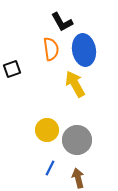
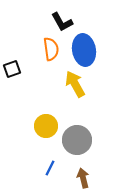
yellow circle: moved 1 px left, 4 px up
brown arrow: moved 5 px right
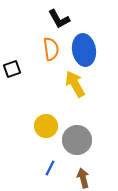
black L-shape: moved 3 px left, 3 px up
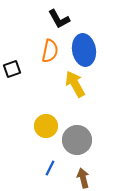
orange semicircle: moved 1 px left, 2 px down; rotated 20 degrees clockwise
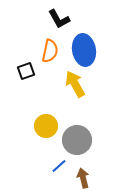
black square: moved 14 px right, 2 px down
blue line: moved 9 px right, 2 px up; rotated 21 degrees clockwise
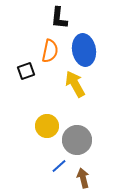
black L-shape: moved 1 px up; rotated 35 degrees clockwise
yellow circle: moved 1 px right
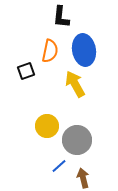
black L-shape: moved 2 px right, 1 px up
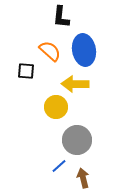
orange semicircle: rotated 60 degrees counterclockwise
black square: rotated 24 degrees clockwise
yellow arrow: rotated 60 degrees counterclockwise
yellow circle: moved 9 px right, 19 px up
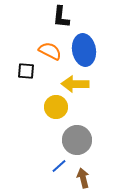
orange semicircle: rotated 15 degrees counterclockwise
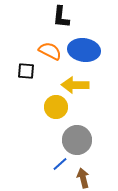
blue ellipse: rotated 72 degrees counterclockwise
yellow arrow: moved 1 px down
blue line: moved 1 px right, 2 px up
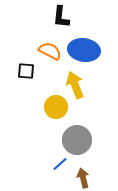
yellow arrow: rotated 68 degrees clockwise
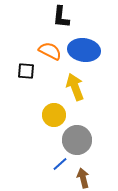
yellow arrow: moved 2 px down
yellow circle: moved 2 px left, 8 px down
